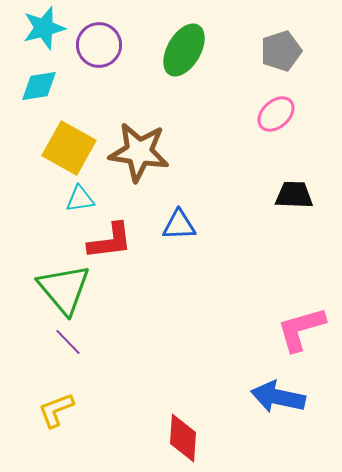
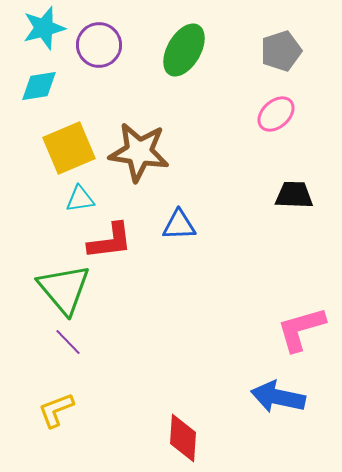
yellow square: rotated 38 degrees clockwise
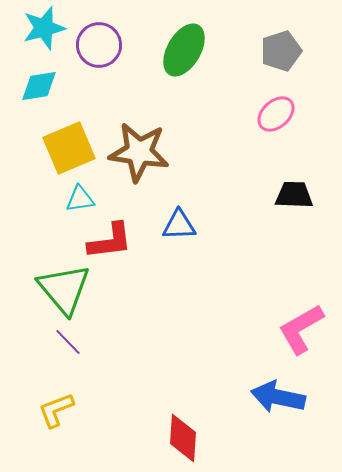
pink L-shape: rotated 14 degrees counterclockwise
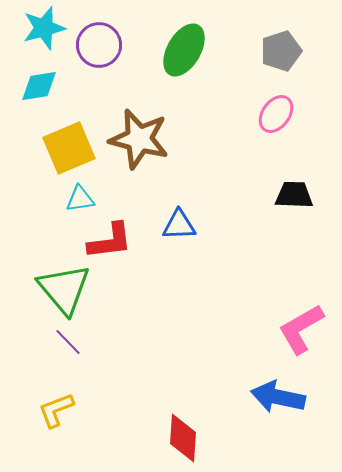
pink ellipse: rotated 12 degrees counterclockwise
brown star: moved 13 px up; rotated 6 degrees clockwise
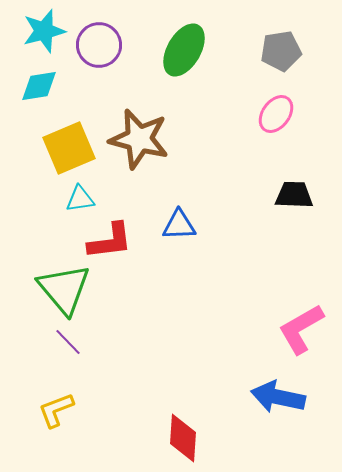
cyan star: moved 3 px down
gray pentagon: rotated 9 degrees clockwise
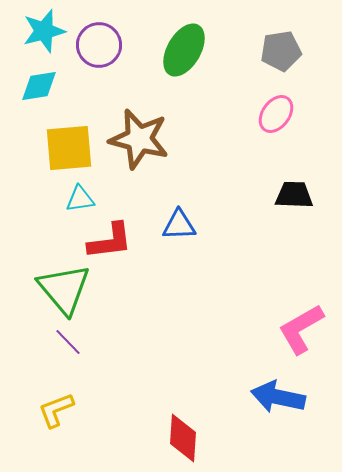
yellow square: rotated 18 degrees clockwise
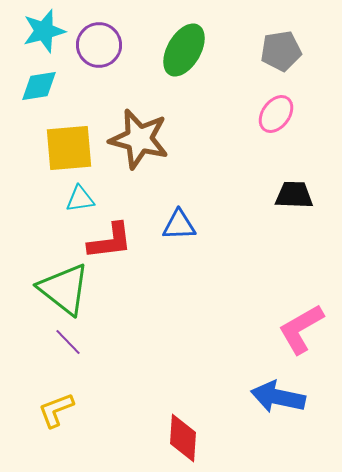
green triangle: rotated 12 degrees counterclockwise
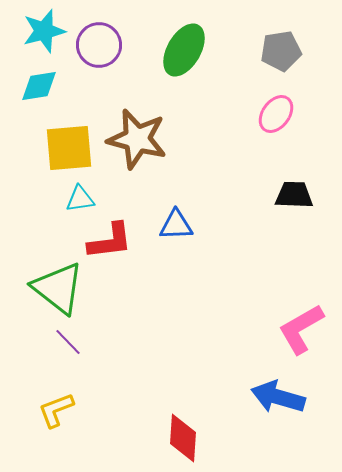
brown star: moved 2 px left
blue triangle: moved 3 px left
green triangle: moved 6 px left, 1 px up
blue arrow: rotated 4 degrees clockwise
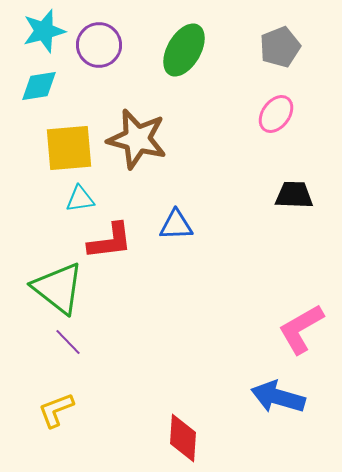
gray pentagon: moved 1 px left, 4 px up; rotated 12 degrees counterclockwise
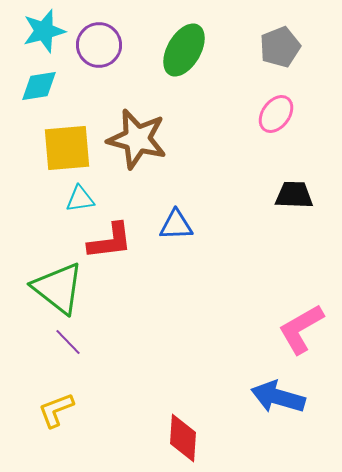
yellow square: moved 2 px left
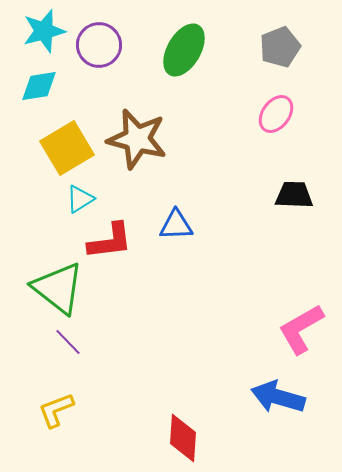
yellow square: rotated 26 degrees counterclockwise
cyan triangle: rotated 24 degrees counterclockwise
